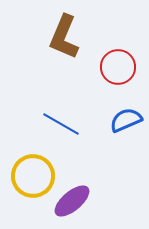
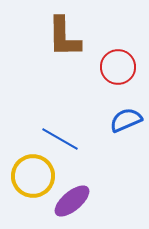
brown L-shape: rotated 24 degrees counterclockwise
blue line: moved 1 px left, 15 px down
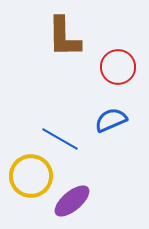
blue semicircle: moved 15 px left
yellow circle: moved 2 px left
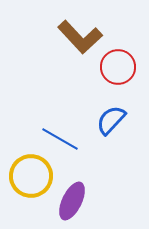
brown L-shape: moved 16 px right; rotated 42 degrees counterclockwise
blue semicircle: rotated 24 degrees counterclockwise
purple ellipse: rotated 24 degrees counterclockwise
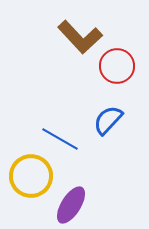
red circle: moved 1 px left, 1 px up
blue semicircle: moved 3 px left
purple ellipse: moved 1 px left, 4 px down; rotated 6 degrees clockwise
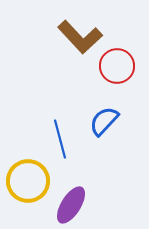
blue semicircle: moved 4 px left, 1 px down
blue line: rotated 45 degrees clockwise
yellow circle: moved 3 px left, 5 px down
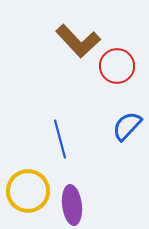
brown L-shape: moved 2 px left, 4 px down
blue semicircle: moved 23 px right, 5 px down
yellow circle: moved 10 px down
purple ellipse: moved 1 px right; rotated 39 degrees counterclockwise
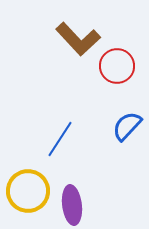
brown L-shape: moved 2 px up
blue line: rotated 48 degrees clockwise
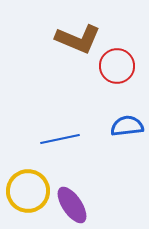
brown L-shape: rotated 24 degrees counterclockwise
blue semicircle: rotated 40 degrees clockwise
blue line: rotated 45 degrees clockwise
purple ellipse: rotated 27 degrees counterclockwise
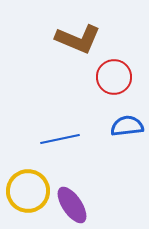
red circle: moved 3 px left, 11 px down
